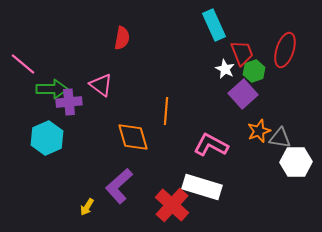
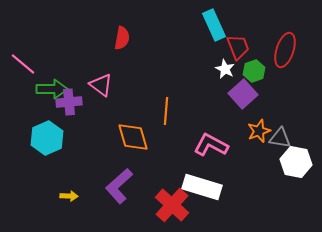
red trapezoid: moved 4 px left, 6 px up
white hexagon: rotated 12 degrees clockwise
yellow arrow: moved 18 px left, 11 px up; rotated 120 degrees counterclockwise
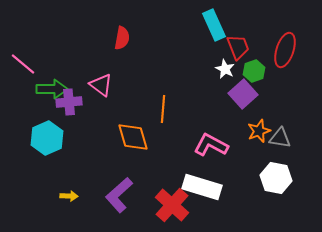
orange line: moved 3 px left, 2 px up
white hexagon: moved 20 px left, 16 px down
purple L-shape: moved 9 px down
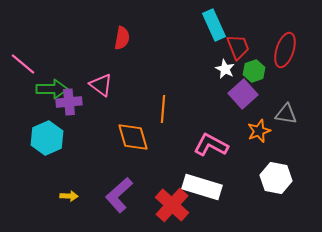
gray triangle: moved 6 px right, 24 px up
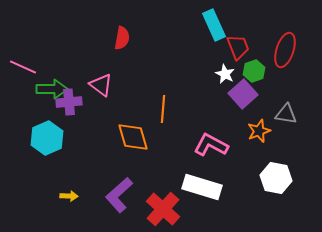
pink line: moved 3 px down; rotated 16 degrees counterclockwise
white star: moved 5 px down
red cross: moved 9 px left, 4 px down
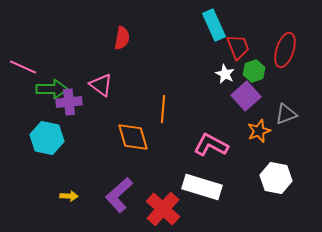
purple square: moved 3 px right, 2 px down
gray triangle: rotated 30 degrees counterclockwise
cyan hexagon: rotated 24 degrees counterclockwise
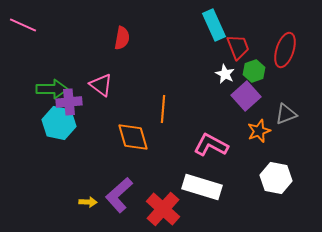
pink line: moved 42 px up
cyan hexagon: moved 12 px right, 15 px up
yellow arrow: moved 19 px right, 6 px down
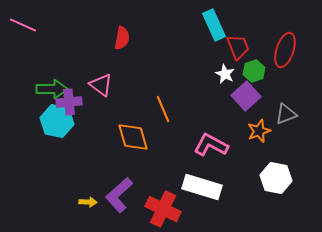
orange line: rotated 28 degrees counterclockwise
cyan hexagon: moved 2 px left, 2 px up
red cross: rotated 16 degrees counterclockwise
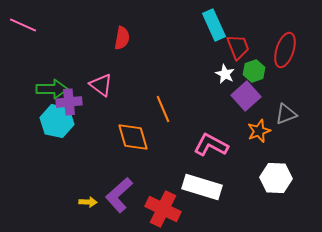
white hexagon: rotated 8 degrees counterclockwise
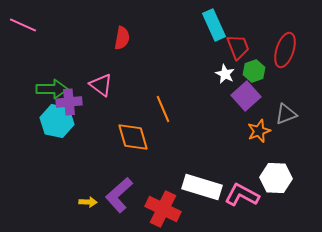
pink L-shape: moved 31 px right, 50 px down
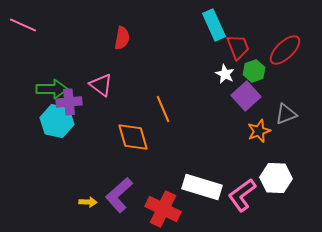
red ellipse: rotated 28 degrees clockwise
pink L-shape: rotated 64 degrees counterclockwise
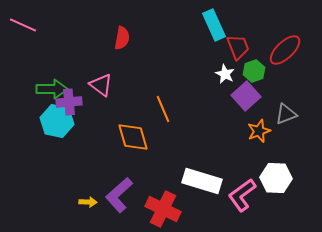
white rectangle: moved 6 px up
